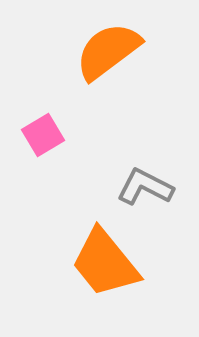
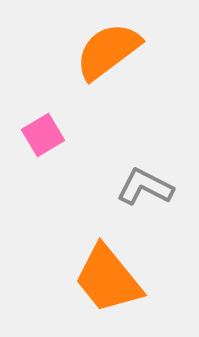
orange trapezoid: moved 3 px right, 16 px down
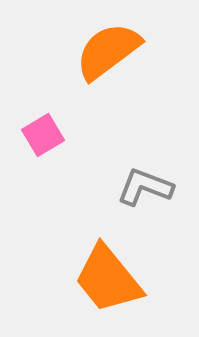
gray L-shape: rotated 6 degrees counterclockwise
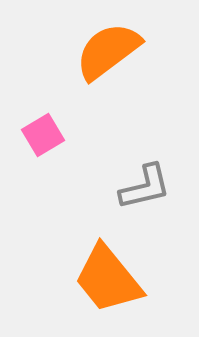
gray L-shape: rotated 146 degrees clockwise
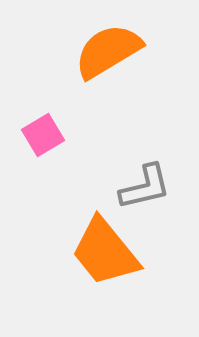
orange semicircle: rotated 6 degrees clockwise
orange trapezoid: moved 3 px left, 27 px up
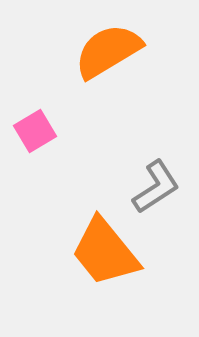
pink square: moved 8 px left, 4 px up
gray L-shape: moved 11 px right; rotated 20 degrees counterclockwise
